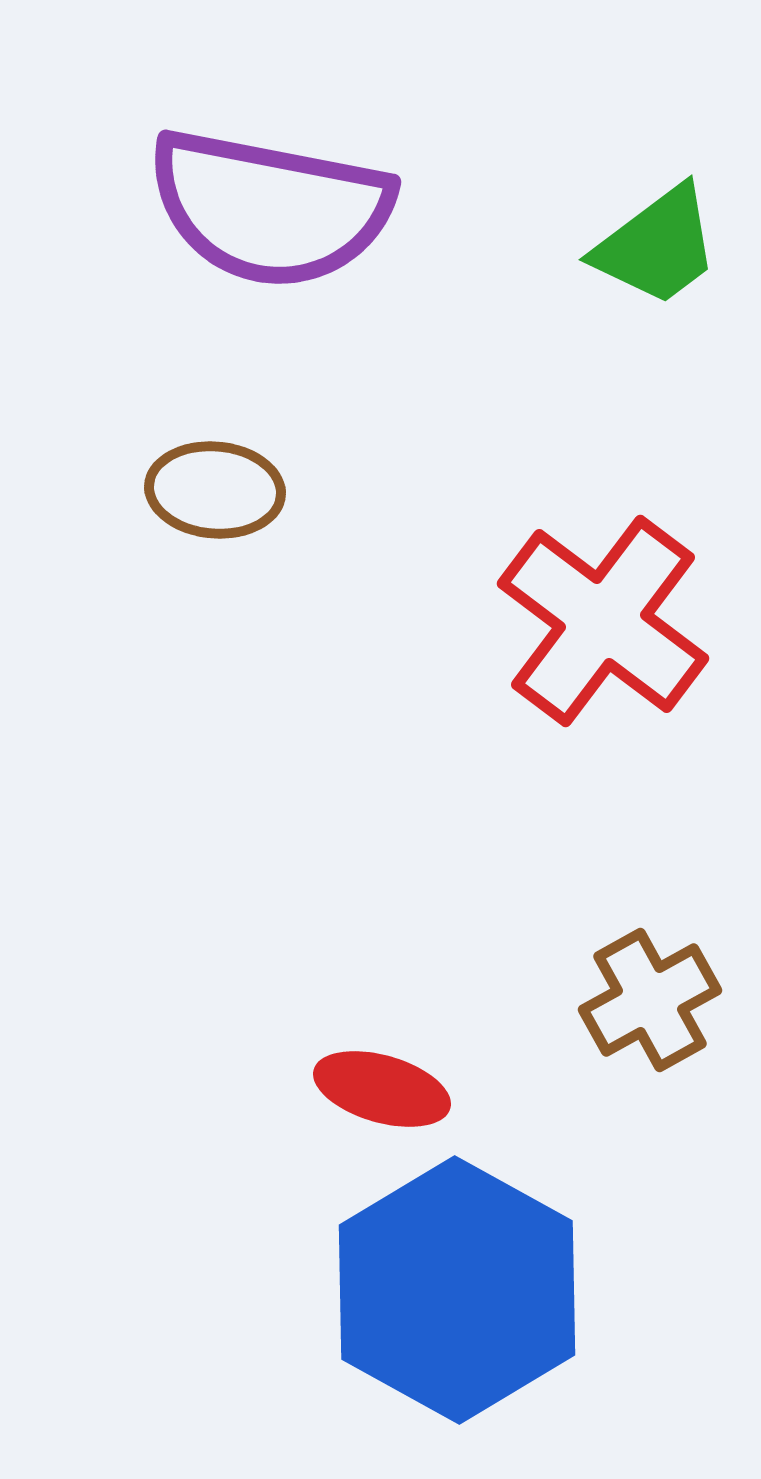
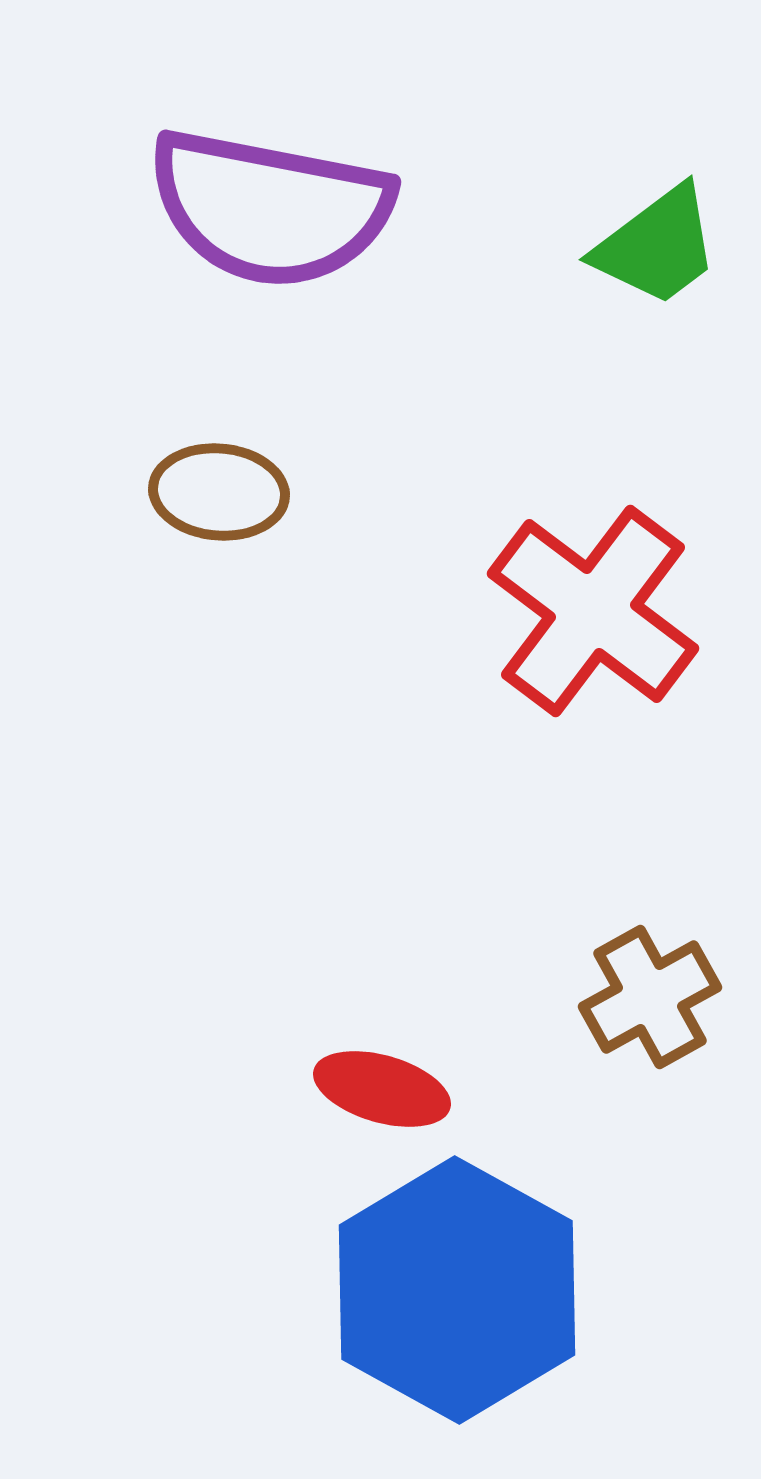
brown ellipse: moved 4 px right, 2 px down
red cross: moved 10 px left, 10 px up
brown cross: moved 3 px up
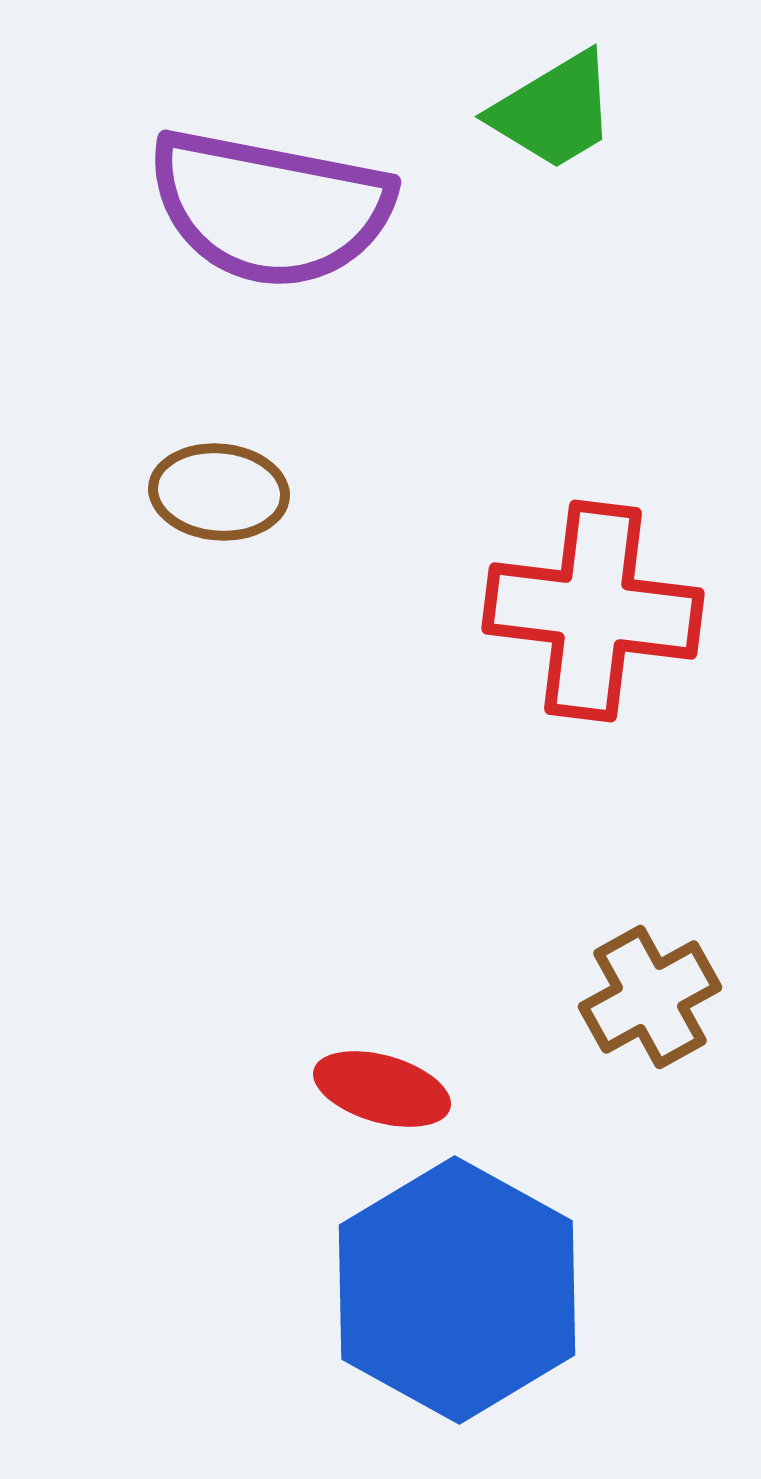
green trapezoid: moved 103 px left, 135 px up; rotated 6 degrees clockwise
red cross: rotated 30 degrees counterclockwise
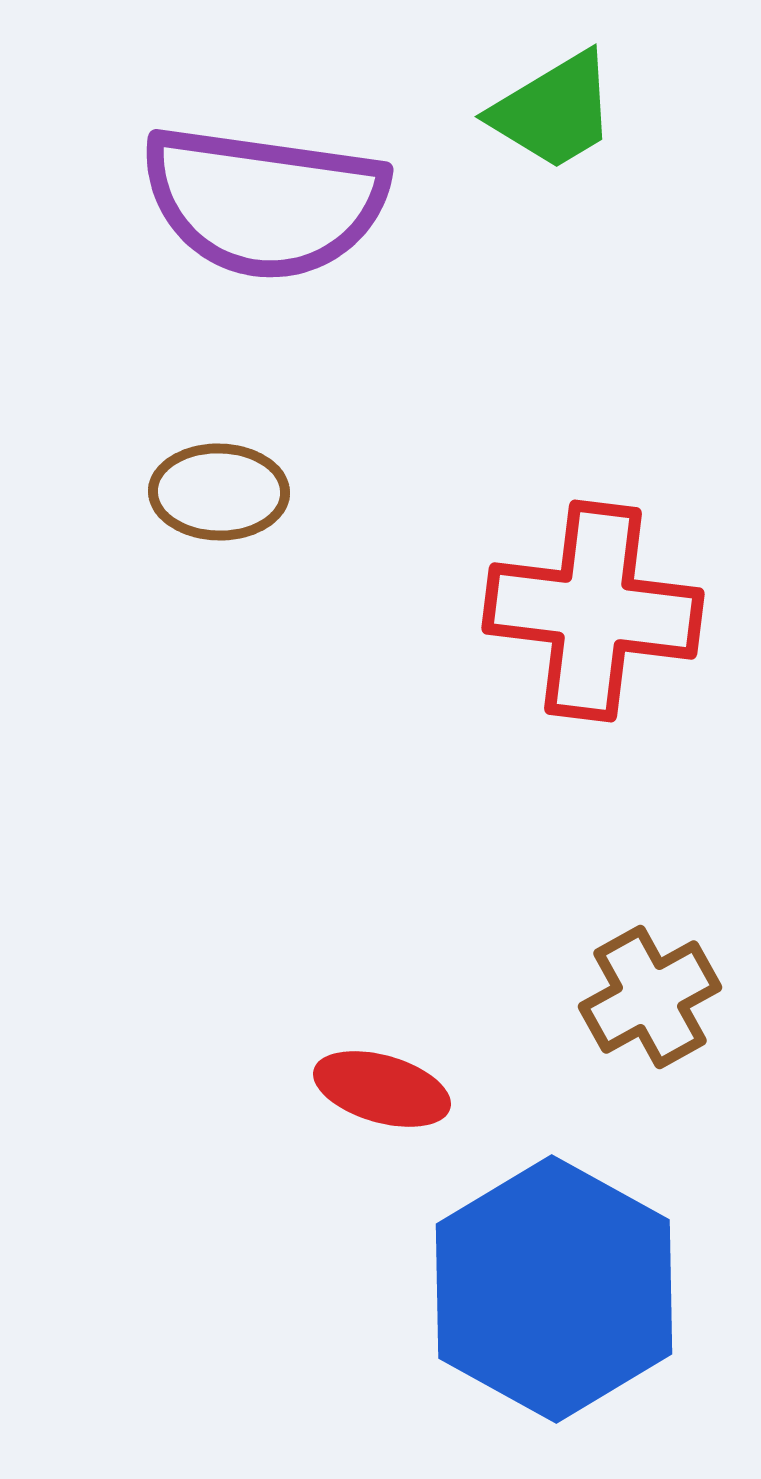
purple semicircle: moved 6 px left, 6 px up; rotated 3 degrees counterclockwise
brown ellipse: rotated 4 degrees counterclockwise
blue hexagon: moved 97 px right, 1 px up
